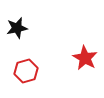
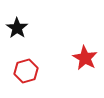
black star: rotated 25 degrees counterclockwise
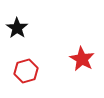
red star: moved 3 px left, 1 px down
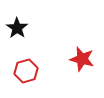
red star: rotated 15 degrees counterclockwise
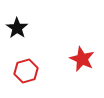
red star: rotated 10 degrees clockwise
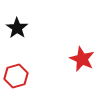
red hexagon: moved 10 px left, 5 px down
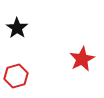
red star: rotated 20 degrees clockwise
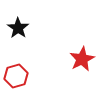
black star: moved 1 px right
